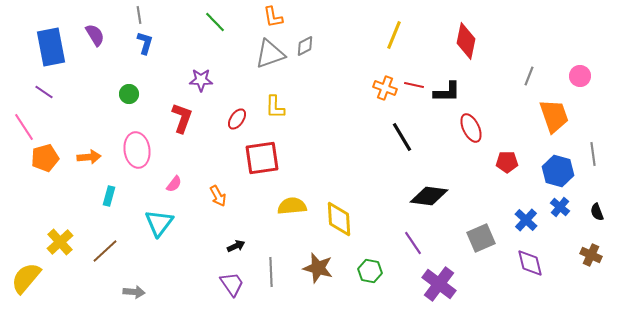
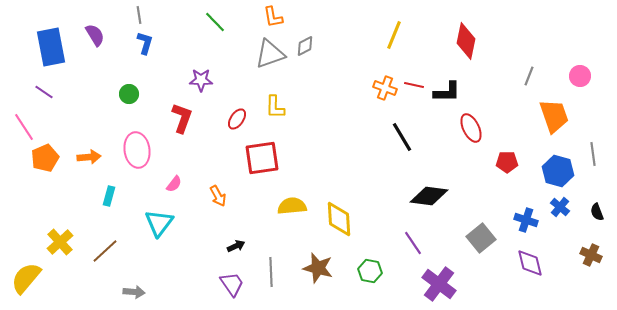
orange pentagon at (45, 158): rotated 8 degrees counterclockwise
blue cross at (526, 220): rotated 25 degrees counterclockwise
gray square at (481, 238): rotated 16 degrees counterclockwise
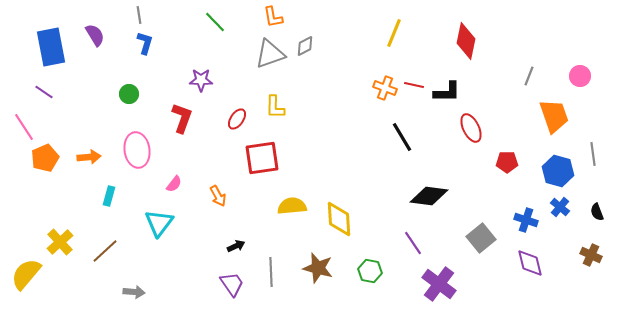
yellow line at (394, 35): moved 2 px up
yellow semicircle at (26, 278): moved 4 px up
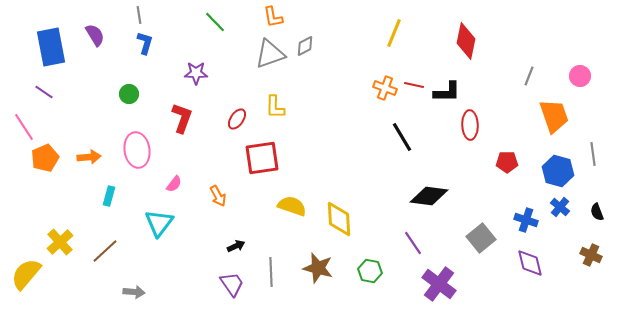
purple star at (201, 80): moved 5 px left, 7 px up
red ellipse at (471, 128): moved 1 px left, 3 px up; rotated 24 degrees clockwise
yellow semicircle at (292, 206): rotated 24 degrees clockwise
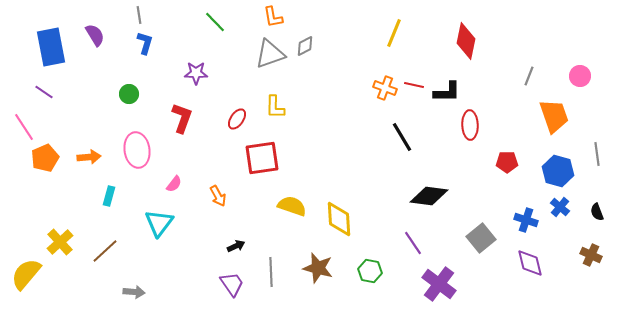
gray line at (593, 154): moved 4 px right
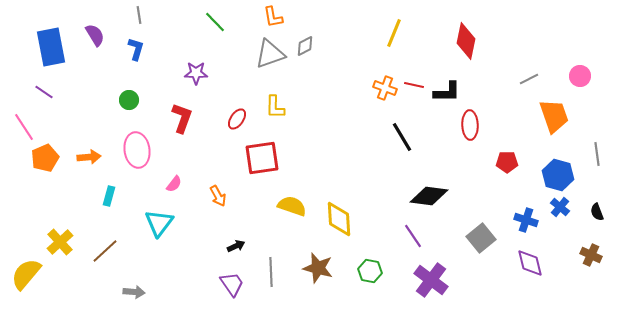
blue L-shape at (145, 43): moved 9 px left, 6 px down
gray line at (529, 76): moved 3 px down; rotated 42 degrees clockwise
green circle at (129, 94): moved 6 px down
blue hexagon at (558, 171): moved 4 px down
purple line at (413, 243): moved 7 px up
purple cross at (439, 284): moved 8 px left, 4 px up
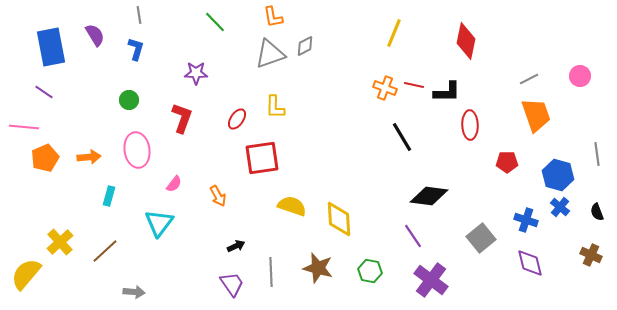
orange trapezoid at (554, 116): moved 18 px left, 1 px up
pink line at (24, 127): rotated 52 degrees counterclockwise
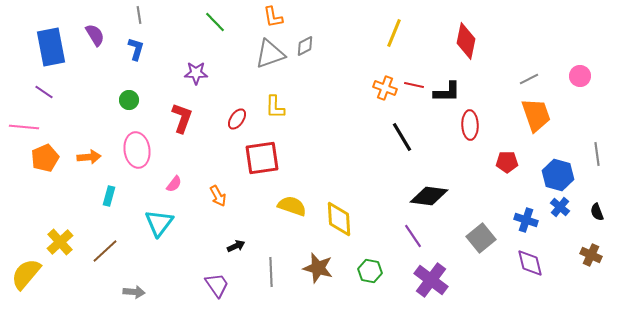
purple trapezoid at (232, 284): moved 15 px left, 1 px down
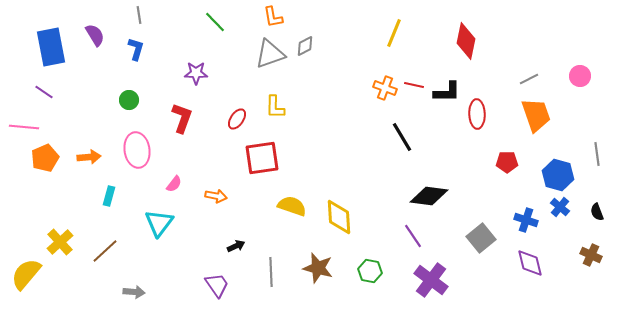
red ellipse at (470, 125): moved 7 px right, 11 px up
orange arrow at (218, 196): moved 2 px left; rotated 50 degrees counterclockwise
yellow diamond at (339, 219): moved 2 px up
